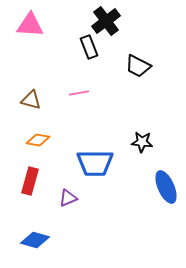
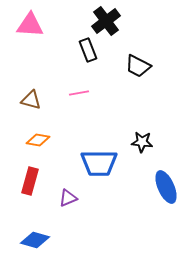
black rectangle: moved 1 px left, 3 px down
blue trapezoid: moved 4 px right
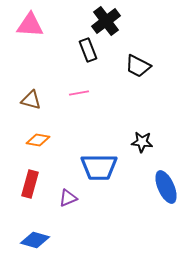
blue trapezoid: moved 4 px down
red rectangle: moved 3 px down
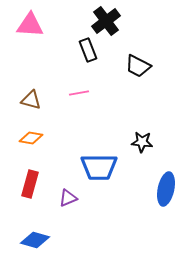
orange diamond: moved 7 px left, 2 px up
blue ellipse: moved 2 px down; rotated 36 degrees clockwise
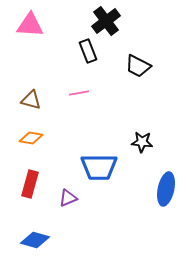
black rectangle: moved 1 px down
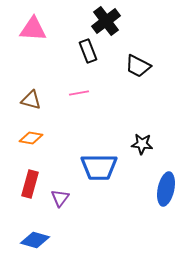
pink triangle: moved 3 px right, 4 px down
black star: moved 2 px down
purple triangle: moved 8 px left; rotated 30 degrees counterclockwise
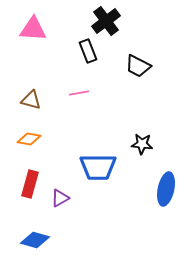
orange diamond: moved 2 px left, 1 px down
blue trapezoid: moved 1 px left
purple triangle: rotated 24 degrees clockwise
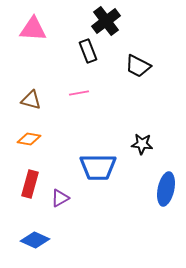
blue diamond: rotated 8 degrees clockwise
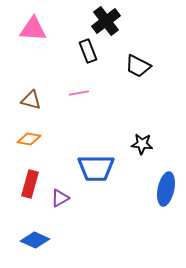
blue trapezoid: moved 2 px left, 1 px down
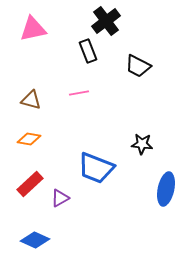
pink triangle: rotated 16 degrees counterclockwise
blue trapezoid: rotated 21 degrees clockwise
red rectangle: rotated 32 degrees clockwise
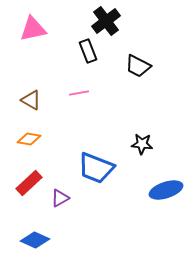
brown triangle: rotated 15 degrees clockwise
red rectangle: moved 1 px left, 1 px up
blue ellipse: moved 1 px down; rotated 60 degrees clockwise
